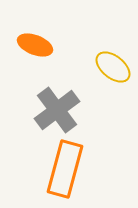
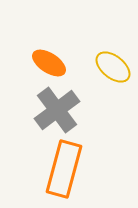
orange ellipse: moved 14 px right, 18 px down; rotated 12 degrees clockwise
orange rectangle: moved 1 px left
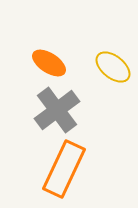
orange rectangle: rotated 10 degrees clockwise
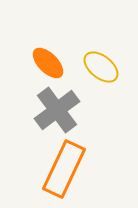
orange ellipse: moved 1 px left; rotated 12 degrees clockwise
yellow ellipse: moved 12 px left
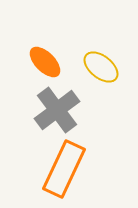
orange ellipse: moved 3 px left, 1 px up
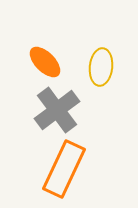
yellow ellipse: rotated 57 degrees clockwise
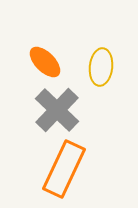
gray cross: rotated 9 degrees counterclockwise
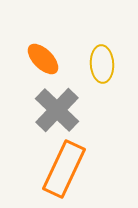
orange ellipse: moved 2 px left, 3 px up
yellow ellipse: moved 1 px right, 3 px up; rotated 9 degrees counterclockwise
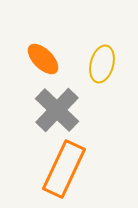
yellow ellipse: rotated 18 degrees clockwise
